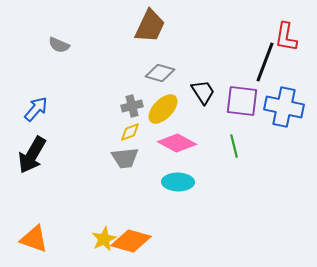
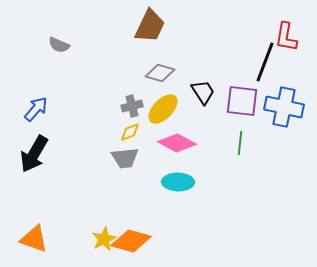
green line: moved 6 px right, 3 px up; rotated 20 degrees clockwise
black arrow: moved 2 px right, 1 px up
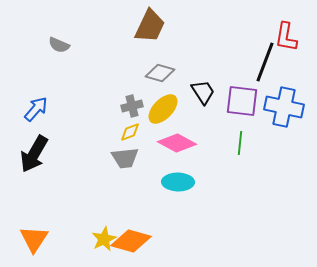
orange triangle: rotated 44 degrees clockwise
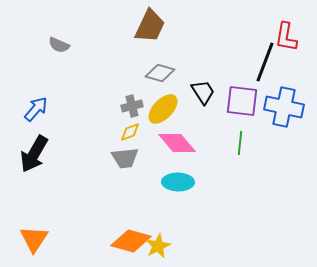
pink diamond: rotated 21 degrees clockwise
yellow star: moved 54 px right, 7 px down
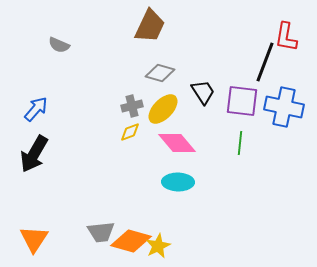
gray trapezoid: moved 24 px left, 74 px down
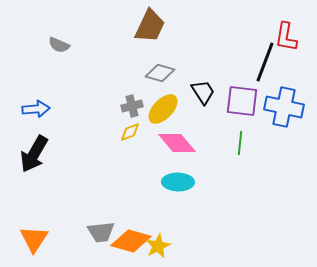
blue arrow: rotated 44 degrees clockwise
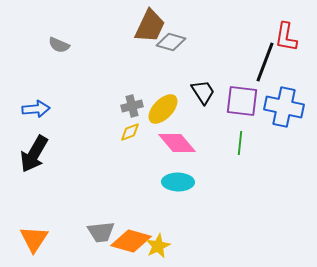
gray diamond: moved 11 px right, 31 px up
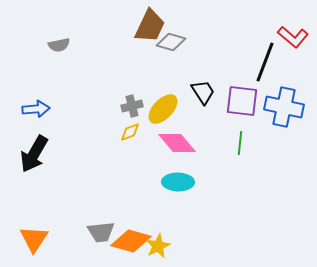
red L-shape: moved 7 px right; rotated 60 degrees counterclockwise
gray semicircle: rotated 35 degrees counterclockwise
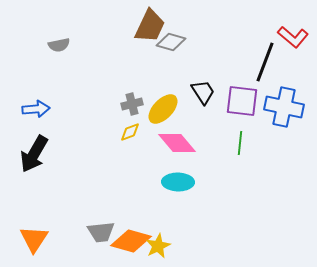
gray cross: moved 2 px up
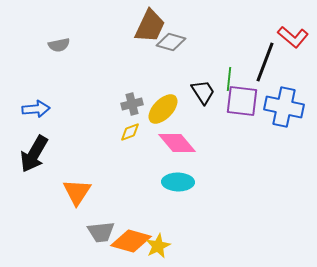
green line: moved 11 px left, 64 px up
orange triangle: moved 43 px right, 47 px up
